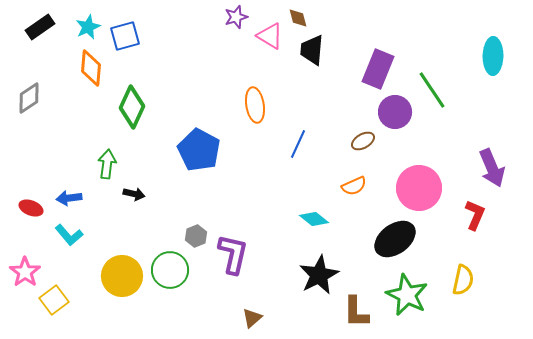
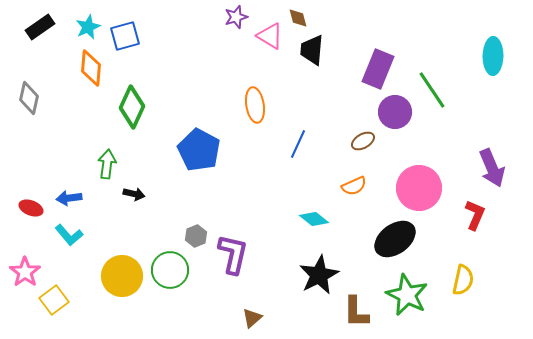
gray diamond: rotated 44 degrees counterclockwise
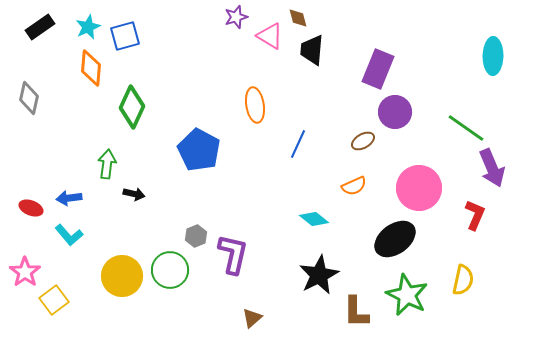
green line: moved 34 px right, 38 px down; rotated 21 degrees counterclockwise
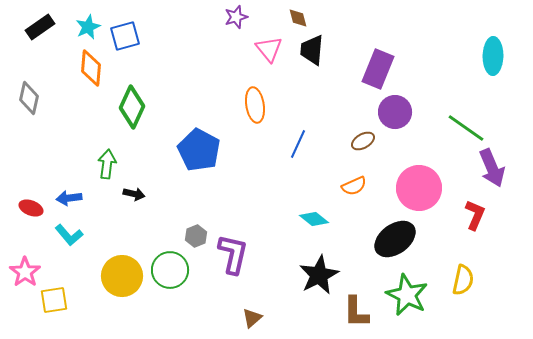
pink triangle: moved 1 px left, 13 px down; rotated 20 degrees clockwise
yellow square: rotated 28 degrees clockwise
